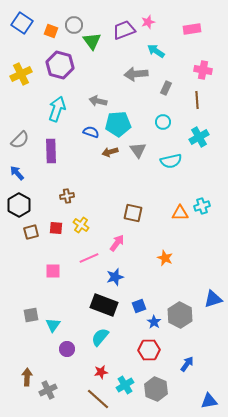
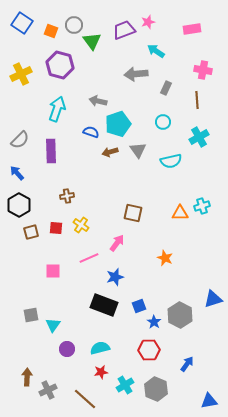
cyan pentagon at (118, 124): rotated 15 degrees counterclockwise
cyan semicircle at (100, 337): moved 11 px down; rotated 36 degrees clockwise
brown line at (98, 399): moved 13 px left
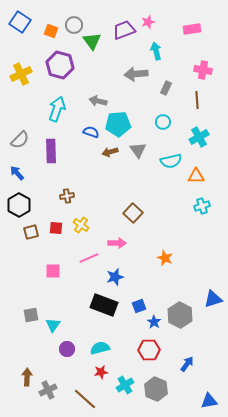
blue square at (22, 23): moved 2 px left, 1 px up
cyan arrow at (156, 51): rotated 42 degrees clockwise
cyan pentagon at (118, 124): rotated 15 degrees clockwise
brown square at (133, 213): rotated 30 degrees clockwise
orange triangle at (180, 213): moved 16 px right, 37 px up
pink arrow at (117, 243): rotated 54 degrees clockwise
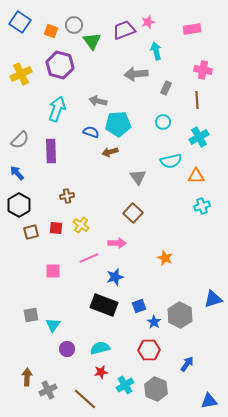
gray triangle at (138, 150): moved 27 px down
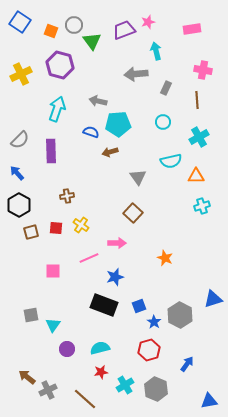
red hexagon at (149, 350): rotated 15 degrees counterclockwise
brown arrow at (27, 377): rotated 54 degrees counterclockwise
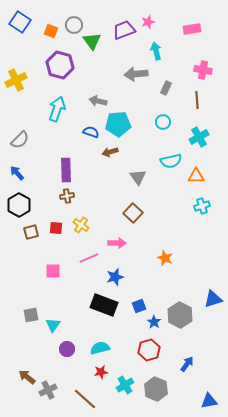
yellow cross at (21, 74): moved 5 px left, 6 px down
purple rectangle at (51, 151): moved 15 px right, 19 px down
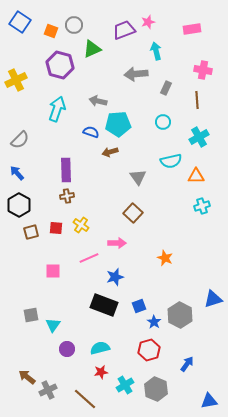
green triangle at (92, 41): moved 8 px down; rotated 42 degrees clockwise
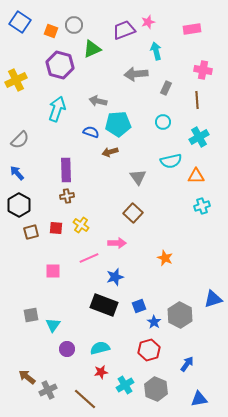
blue triangle at (209, 401): moved 10 px left, 2 px up
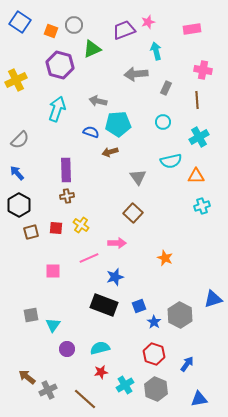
red hexagon at (149, 350): moved 5 px right, 4 px down; rotated 25 degrees counterclockwise
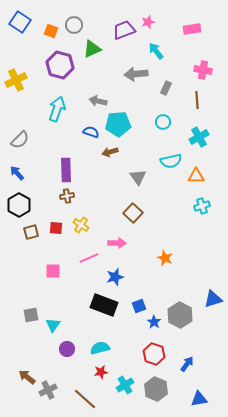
cyan arrow at (156, 51): rotated 24 degrees counterclockwise
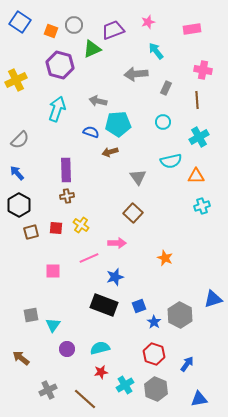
purple trapezoid at (124, 30): moved 11 px left
brown arrow at (27, 377): moved 6 px left, 19 px up
